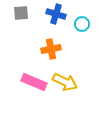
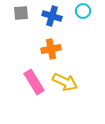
blue cross: moved 4 px left, 2 px down
cyan circle: moved 1 px right, 13 px up
pink rectangle: rotated 35 degrees clockwise
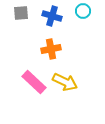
pink rectangle: rotated 15 degrees counterclockwise
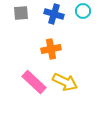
blue cross: moved 2 px right, 2 px up
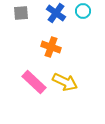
blue cross: moved 2 px right, 1 px up; rotated 18 degrees clockwise
orange cross: moved 2 px up; rotated 30 degrees clockwise
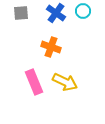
pink rectangle: rotated 25 degrees clockwise
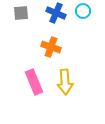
blue cross: rotated 12 degrees counterclockwise
yellow arrow: rotated 60 degrees clockwise
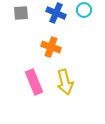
cyan circle: moved 1 px right, 1 px up
yellow arrow: rotated 10 degrees counterclockwise
